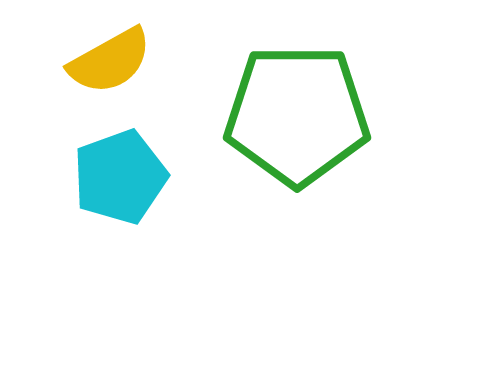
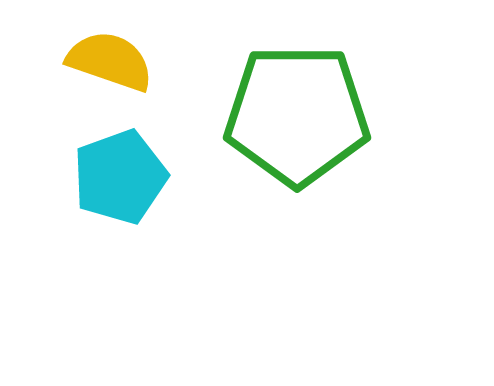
yellow semicircle: rotated 132 degrees counterclockwise
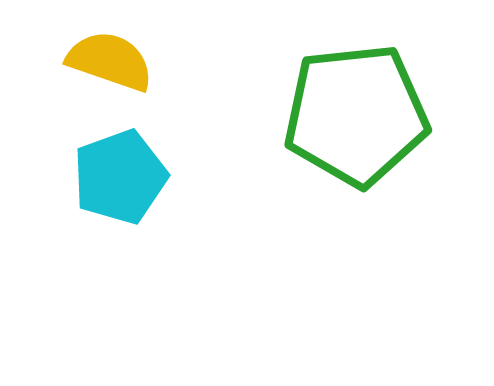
green pentagon: moved 59 px right; rotated 6 degrees counterclockwise
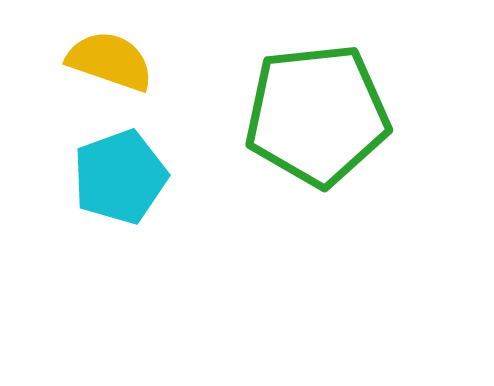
green pentagon: moved 39 px left
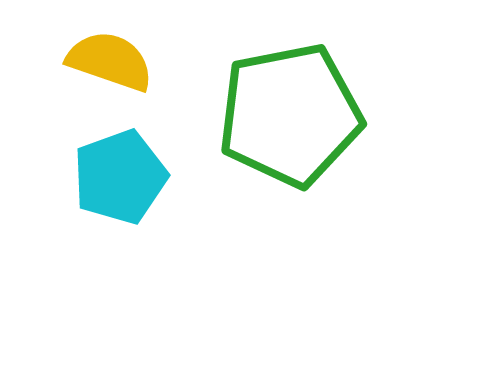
green pentagon: moved 27 px left; rotated 5 degrees counterclockwise
